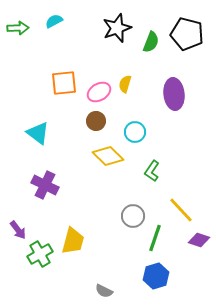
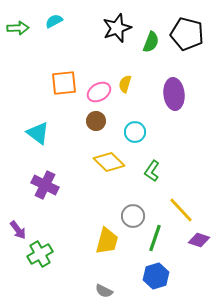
yellow diamond: moved 1 px right, 6 px down
yellow trapezoid: moved 34 px right
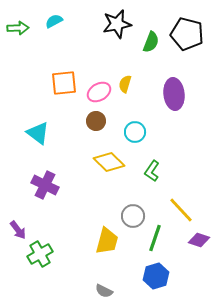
black star: moved 4 px up; rotated 8 degrees clockwise
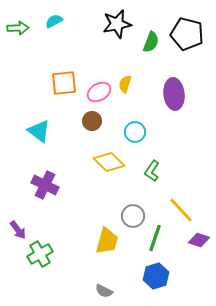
brown circle: moved 4 px left
cyan triangle: moved 1 px right, 2 px up
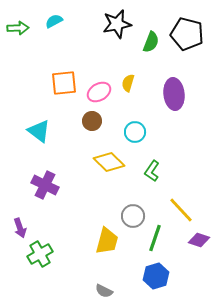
yellow semicircle: moved 3 px right, 1 px up
purple arrow: moved 2 px right, 2 px up; rotated 18 degrees clockwise
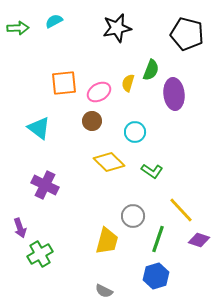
black star: moved 4 px down
green semicircle: moved 28 px down
cyan triangle: moved 3 px up
green L-shape: rotated 90 degrees counterclockwise
green line: moved 3 px right, 1 px down
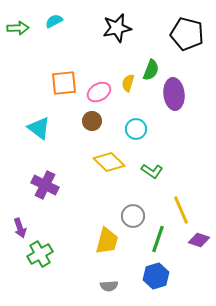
cyan circle: moved 1 px right, 3 px up
yellow line: rotated 20 degrees clockwise
gray semicircle: moved 5 px right, 5 px up; rotated 30 degrees counterclockwise
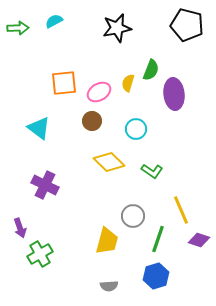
black pentagon: moved 9 px up
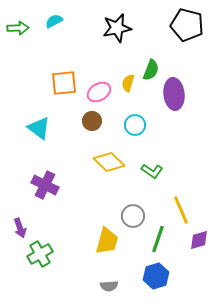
cyan circle: moved 1 px left, 4 px up
purple diamond: rotated 35 degrees counterclockwise
